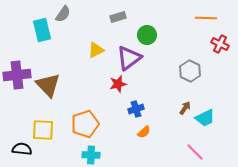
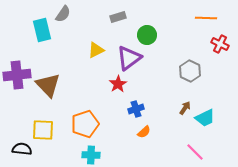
red star: rotated 18 degrees counterclockwise
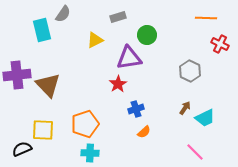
yellow triangle: moved 1 px left, 10 px up
purple triangle: rotated 28 degrees clockwise
black semicircle: rotated 30 degrees counterclockwise
cyan cross: moved 1 px left, 2 px up
